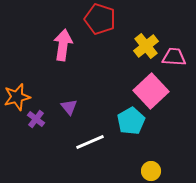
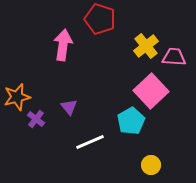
yellow circle: moved 6 px up
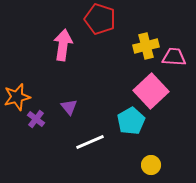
yellow cross: rotated 25 degrees clockwise
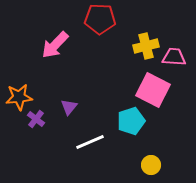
red pentagon: rotated 16 degrees counterclockwise
pink arrow: moved 8 px left; rotated 144 degrees counterclockwise
pink square: moved 2 px right, 1 px up; rotated 20 degrees counterclockwise
orange star: moved 2 px right; rotated 8 degrees clockwise
purple triangle: rotated 18 degrees clockwise
cyan pentagon: rotated 12 degrees clockwise
